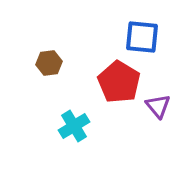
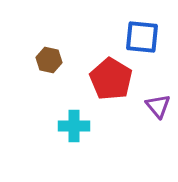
brown hexagon: moved 3 px up; rotated 20 degrees clockwise
red pentagon: moved 8 px left, 3 px up
cyan cross: rotated 32 degrees clockwise
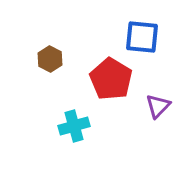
brown hexagon: moved 1 px right, 1 px up; rotated 15 degrees clockwise
purple triangle: rotated 24 degrees clockwise
cyan cross: rotated 16 degrees counterclockwise
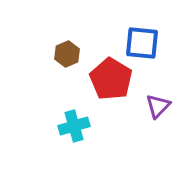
blue square: moved 6 px down
brown hexagon: moved 17 px right, 5 px up; rotated 10 degrees clockwise
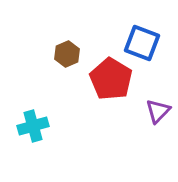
blue square: rotated 15 degrees clockwise
purple triangle: moved 5 px down
cyan cross: moved 41 px left
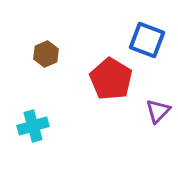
blue square: moved 5 px right, 3 px up
brown hexagon: moved 21 px left
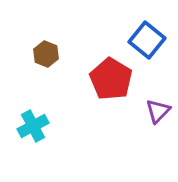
blue square: rotated 18 degrees clockwise
brown hexagon: rotated 15 degrees counterclockwise
cyan cross: rotated 12 degrees counterclockwise
